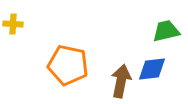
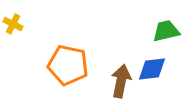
yellow cross: rotated 24 degrees clockwise
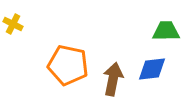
green trapezoid: rotated 12 degrees clockwise
brown arrow: moved 8 px left, 2 px up
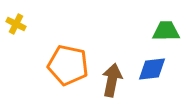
yellow cross: moved 3 px right
brown arrow: moved 1 px left, 1 px down
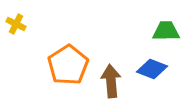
orange pentagon: rotated 27 degrees clockwise
blue diamond: rotated 28 degrees clockwise
brown arrow: moved 1 px left, 1 px down; rotated 16 degrees counterclockwise
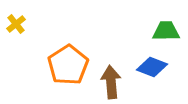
yellow cross: rotated 24 degrees clockwise
blue diamond: moved 2 px up
brown arrow: moved 1 px down
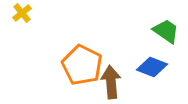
yellow cross: moved 6 px right, 11 px up
green trapezoid: rotated 36 degrees clockwise
orange pentagon: moved 14 px right; rotated 12 degrees counterclockwise
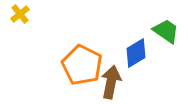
yellow cross: moved 2 px left, 1 px down
blue diamond: moved 16 px left, 14 px up; rotated 52 degrees counterclockwise
brown arrow: rotated 16 degrees clockwise
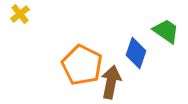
blue diamond: rotated 40 degrees counterclockwise
